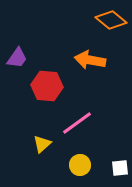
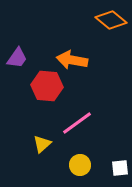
orange arrow: moved 18 px left
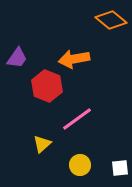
orange arrow: moved 2 px right, 1 px up; rotated 20 degrees counterclockwise
red hexagon: rotated 16 degrees clockwise
pink line: moved 4 px up
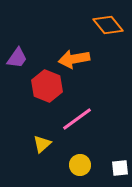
orange diamond: moved 3 px left, 5 px down; rotated 12 degrees clockwise
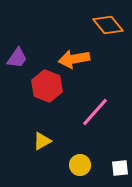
pink line: moved 18 px right, 7 px up; rotated 12 degrees counterclockwise
yellow triangle: moved 3 px up; rotated 12 degrees clockwise
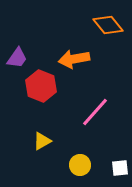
red hexagon: moved 6 px left
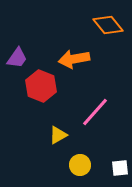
yellow triangle: moved 16 px right, 6 px up
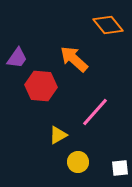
orange arrow: rotated 52 degrees clockwise
red hexagon: rotated 16 degrees counterclockwise
yellow circle: moved 2 px left, 3 px up
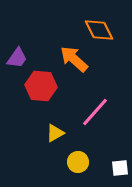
orange diamond: moved 9 px left, 5 px down; rotated 12 degrees clockwise
yellow triangle: moved 3 px left, 2 px up
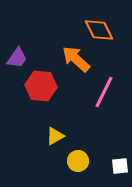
orange arrow: moved 2 px right
pink line: moved 9 px right, 20 px up; rotated 16 degrees counterclockwise
yellow triangle: moved 3 px down
yellow circle: moved 1 px up
white square: moved 2 px up
